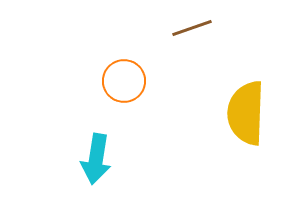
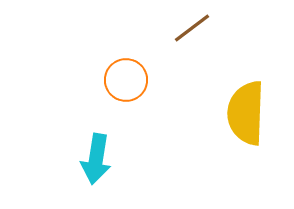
brown line: rotated 18 degrees counterclockwise
orange circle: moved 2 px right, 1 px up
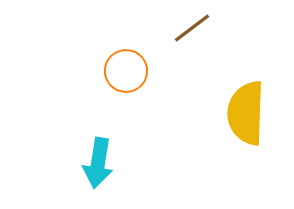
orange circle: moved 9 px up
cyan arrow: moved 2 px right, 4 px down
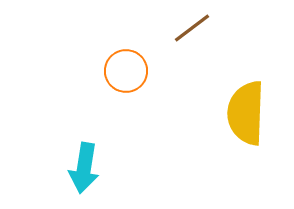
cyan arrow: moved 14 px left, 5 px down
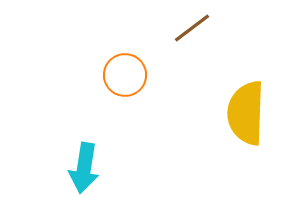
orange circle: moved 1 px left, 4 px down
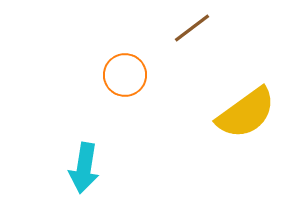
yellow semicircle: rotated 128 degrees counterclockwise
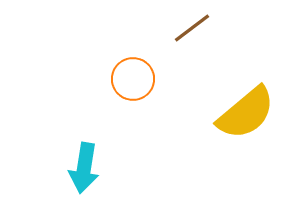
orange circle: moved 8 px right, 4 px down
yellow semicircle: rotated 4 degrees counterclockwise
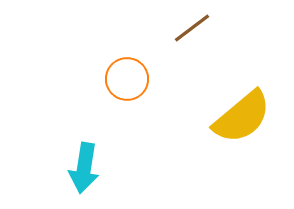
orange circle: moved 6 px left
yellow semicircle: moved 4 px left, 4 px down
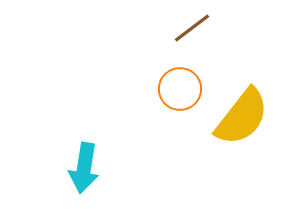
orange circle: moved 53 px right, 10 px down
yellow semicircle: rotated 12 degrees counterclockwise
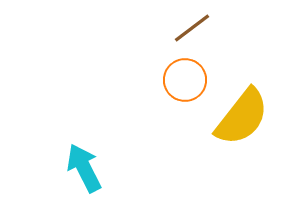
orange circle: moved 5 px right, 9 px up
cyan arrow: rotated 144 degrees clockwise
